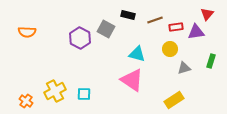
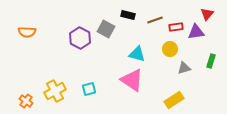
cyan square: moved 5 px right, 5 px up; rotated 16 degrees counterclockwise
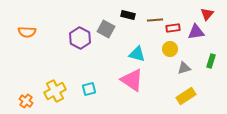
brown line: rotated 14 degrees clockwise
red rectangle: moved 3 px left, 1 px down
yellow rectangle: moved 12 px right, 4 px up
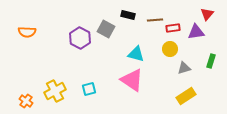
cyan triangle: moved 1 px left
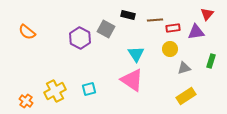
orange semicircle: rotated 36 degrees clockwise
cyan triangle: rotated 42 degrees clockwise
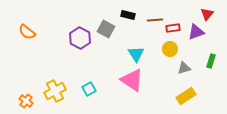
purple triangle: rotated 12 degrees counterclockwise
cyan square: rotated 16 degrees counterclockwise
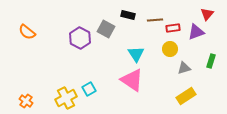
yellow cross: moved 11 px right, 7 px down
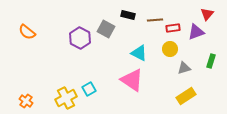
cyan triangle: moved 3 px right, 1 px up; rotated 30 degrees counterclockwise
